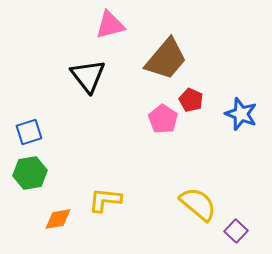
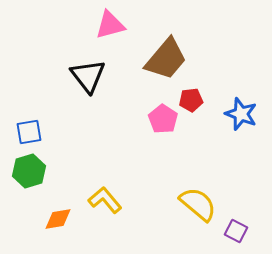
red pentagon: rotated 30 degrees counterclockwise
blue square: rotated 8 degrees clockwise
green hexagon: moved 1 px left, 2 px up; rotated 8 degrees counterclockwise
yellow L-shape: rotated 44 degrees clockwise
purple square: rotated 15 degrees counterclockwise
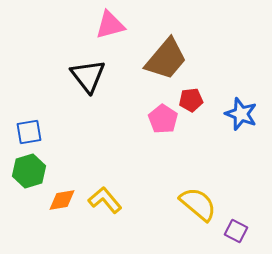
orange diamond: moved 4 px right, 19 px up
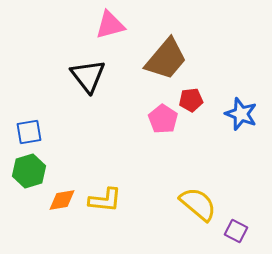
yellow L-shape: rotated 136 degrees clockwise
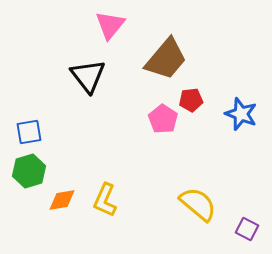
pink triangle: rotated 36 degrees counterclockwise
yellow L-shape: rotated 108 degrees clockwise
purple square: moved 11 px right, 2 px up
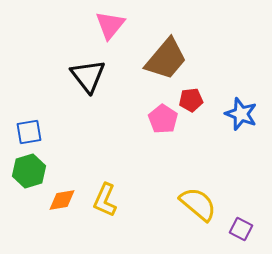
purple square: moved 6 px left
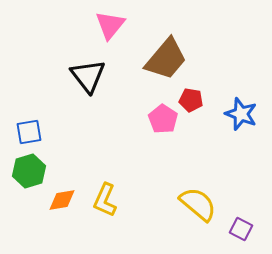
red pentagon: rotated 15 degrees clockwise
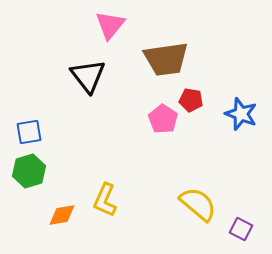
brown trapezoid: rotated 42 degrees clockwise
orange diamond: moved 15 px down
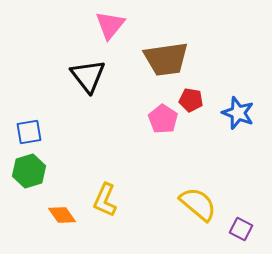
blue star: moved 3 px left, 1 px up
orange diamond: rotated 64 degrees clockwise
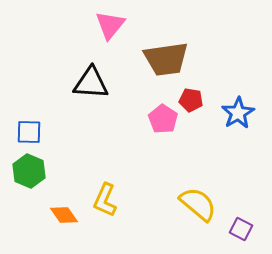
black triangle: moved 3 px right, 7 px down; rotated 48 degrees counterclockwise
blue star: rotated 20 degrees clockwise
blue square: rotated 12 degrees clockwise
green hexagon: rotated 20 degrees counterclockwise
orange diamond: moved 2 px right
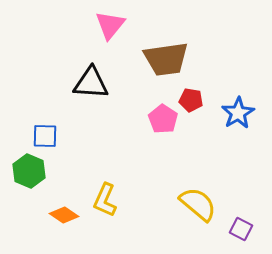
blue square: moved 16 px right, 4 px down
orange diamond: rotated 20 degrees counterclockwise
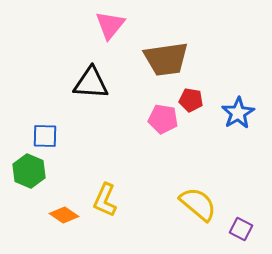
pink pentagon: rotated 24 degrees counterclockwise
